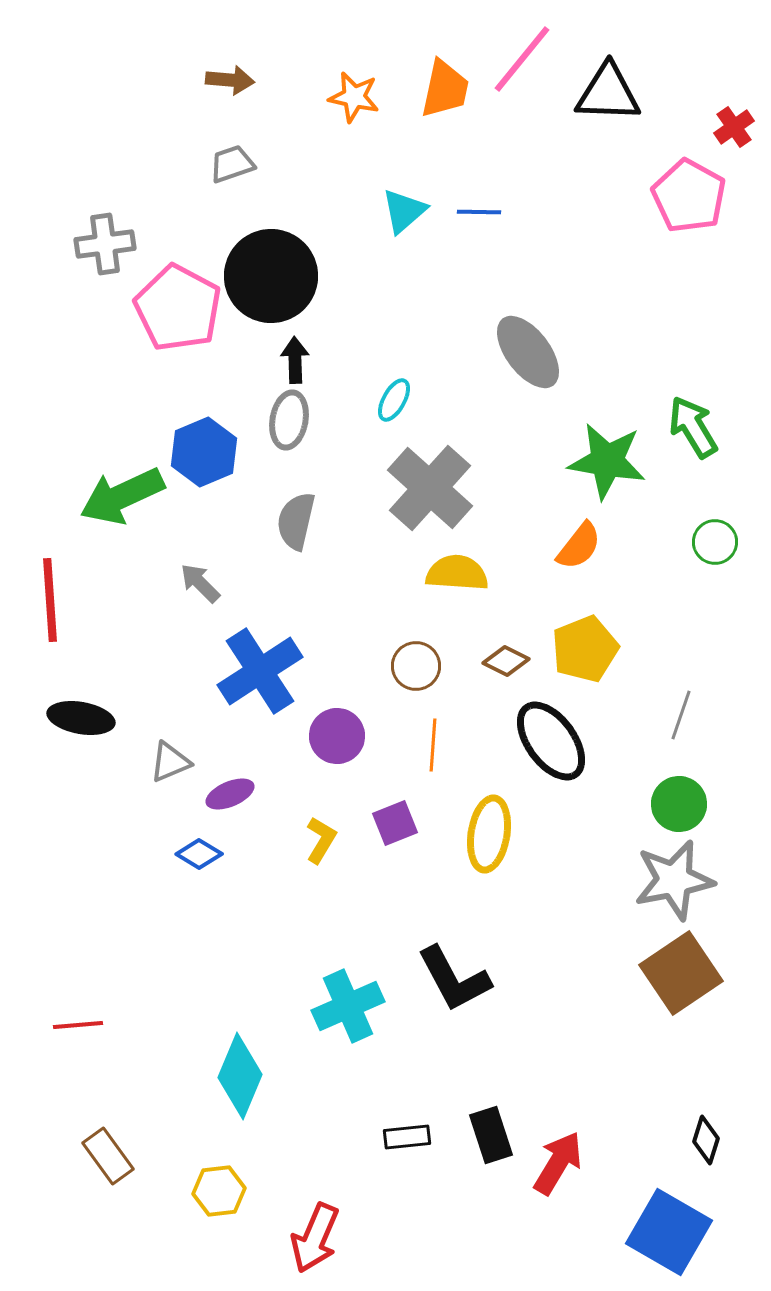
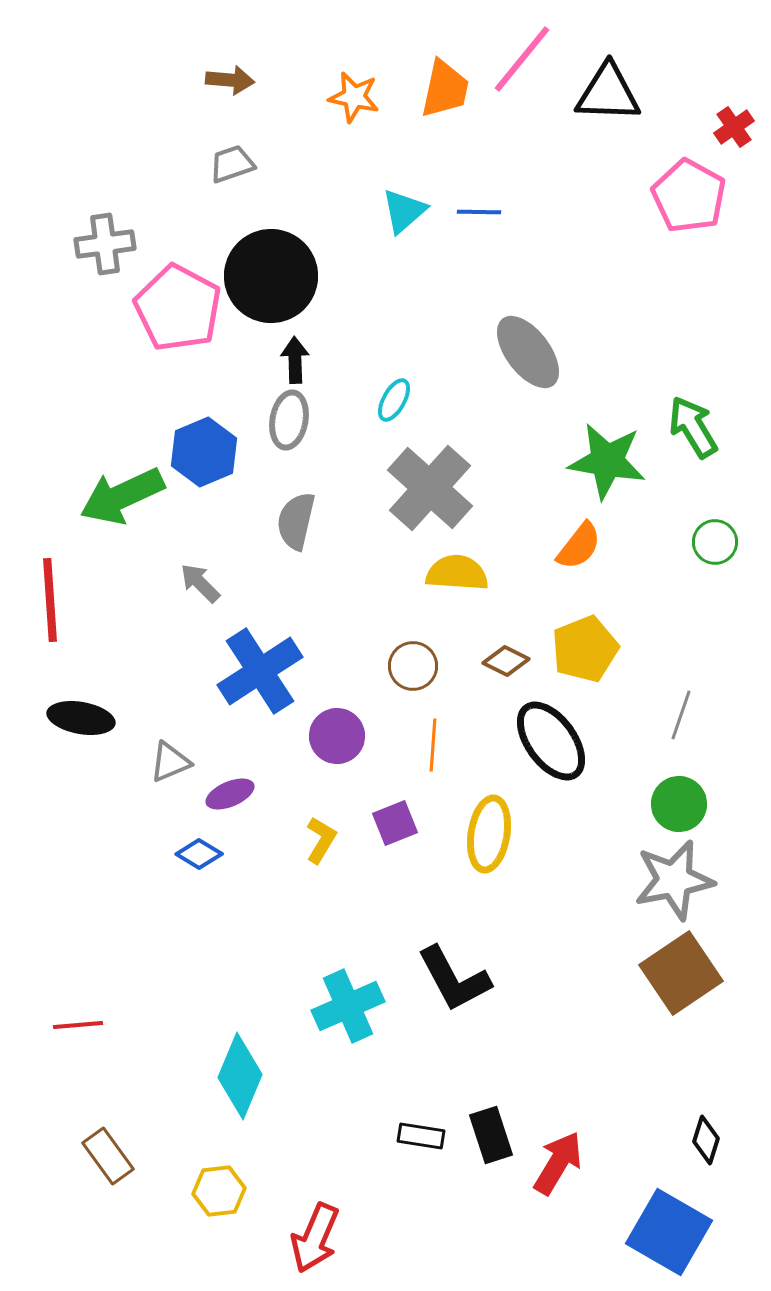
brown circle at (416, 666): moved 3 px left
black rectangle at (407, 1137): moved 14 px right, 1 px up; rotated 15 degrees clockwise
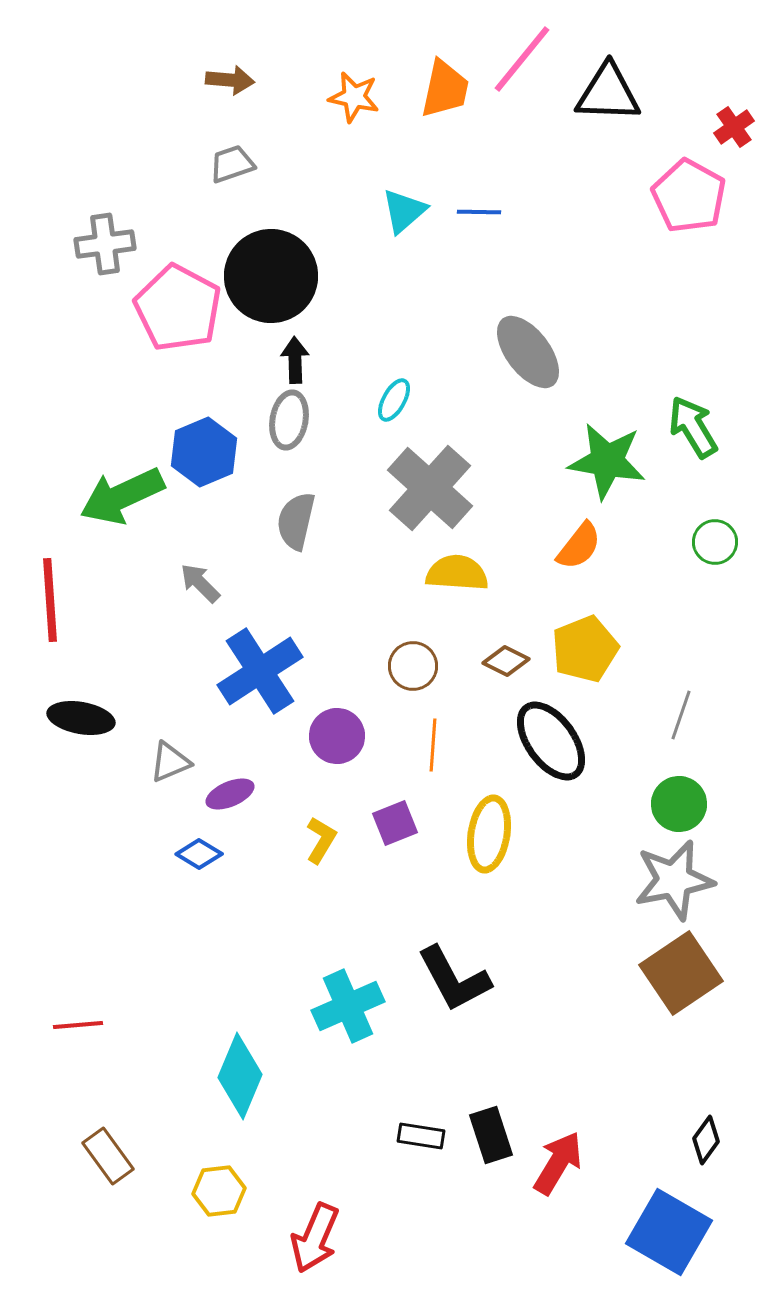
black diamond at (706, 1140): rotated 18 degrees clockwise
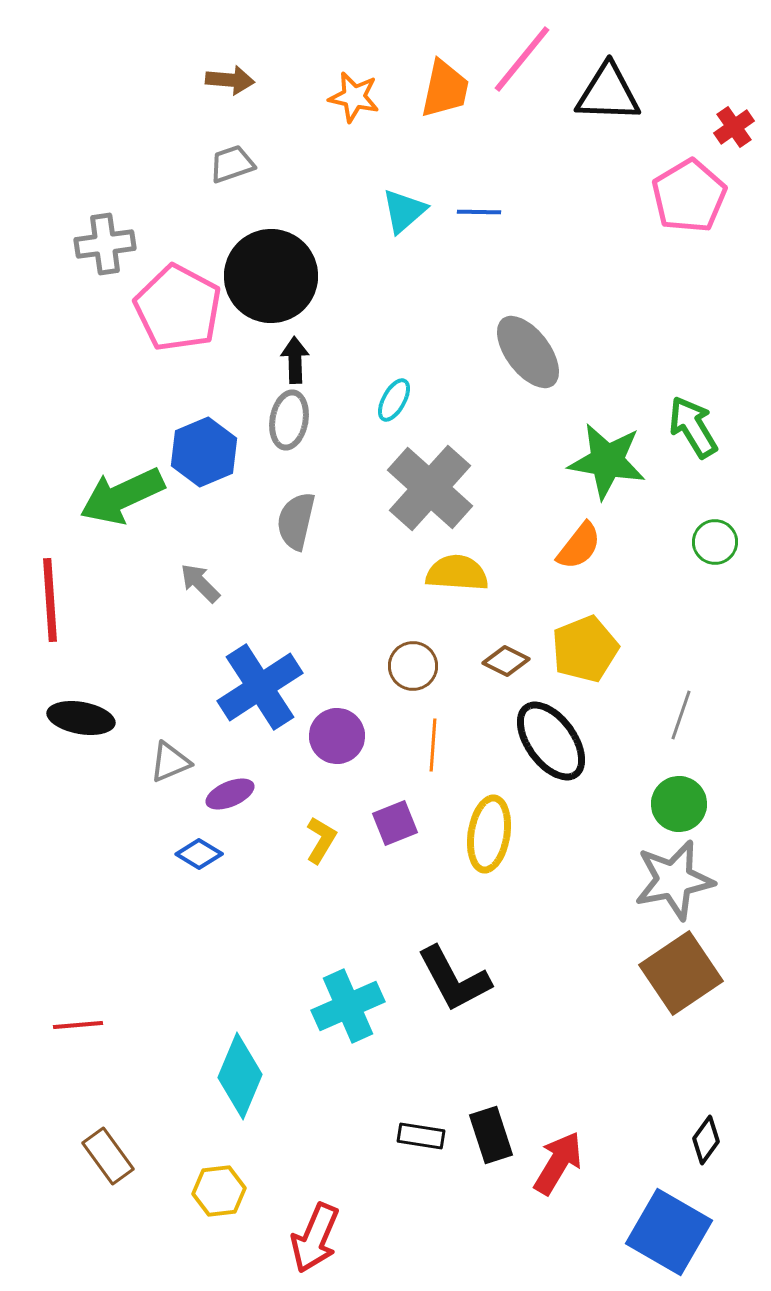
pink pentagon at (689, 196): rotated 12 degrees clockwise
blue cross at (260, 671): moved 16 px down
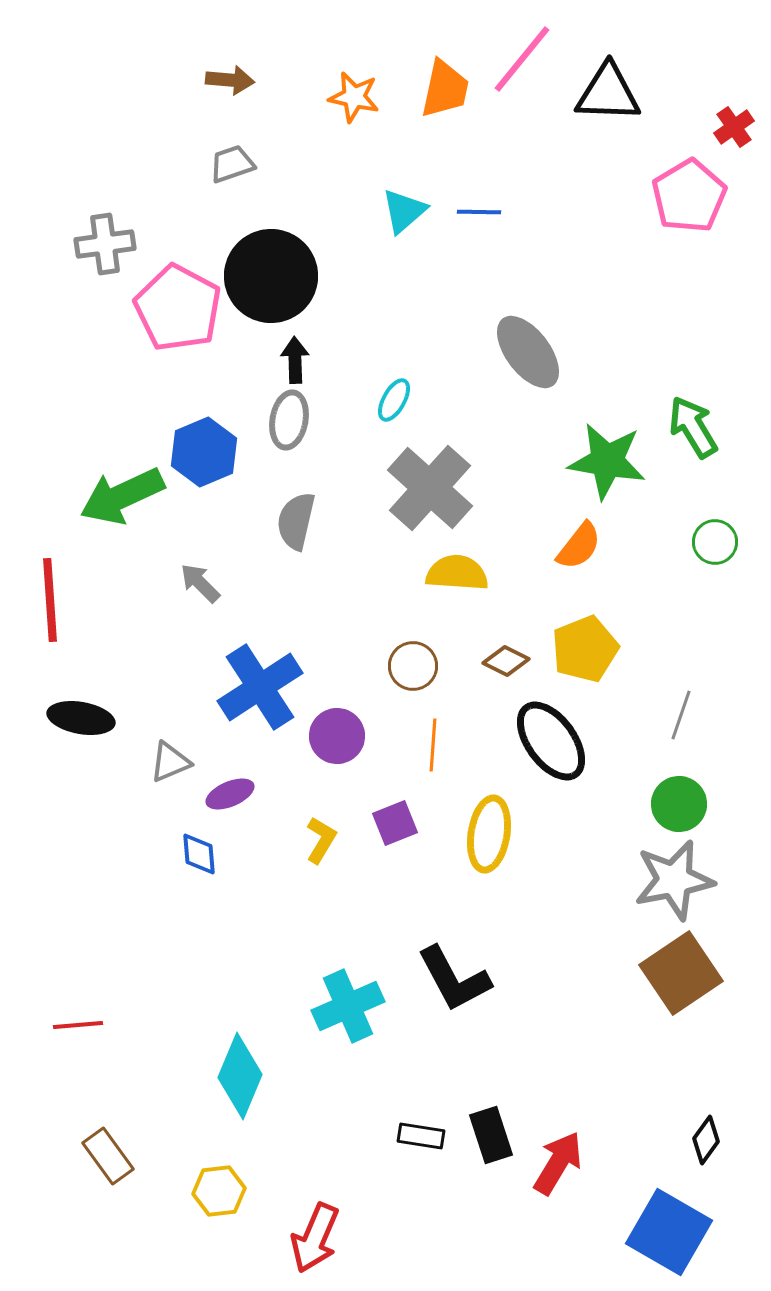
blue diamond at (199, 854): rotated 54 degrees clockwise
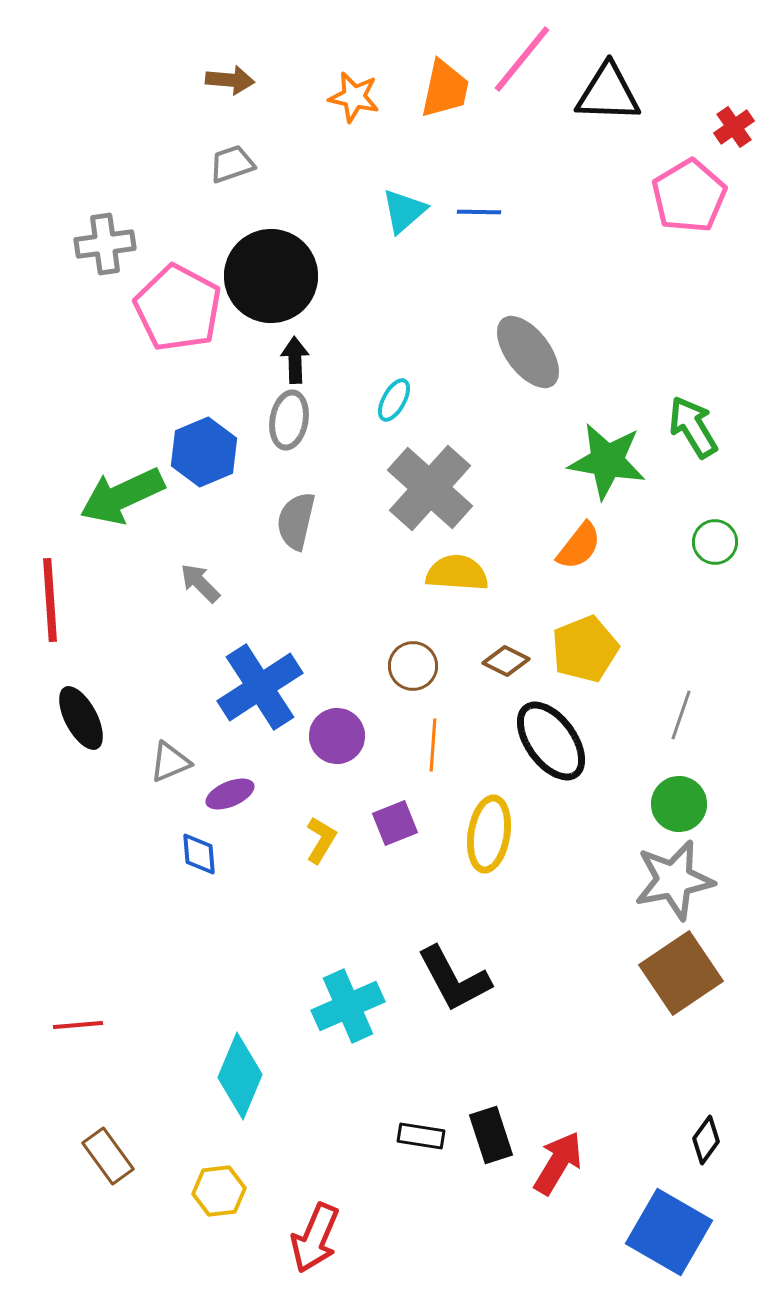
black ellipse at (81, 718): rotated 52 degrees clockwise
